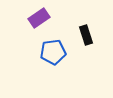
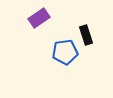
blue pentagon: moved 12 px right
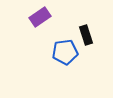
purple rectangle: moved 1 px right, 1 px up
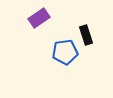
purple rectangle: moved 1 px left, 1 px down
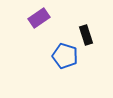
blue pentagon: moved 4 px down; rotated 25 degrees clockwise
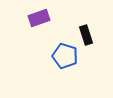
purple rectangle: rotated 15 degrees clockwise
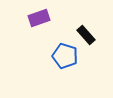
black rectangle: rotated 24 degrees counterclockwise
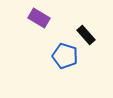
purple rectangle: rotated 50 degrees clockwise
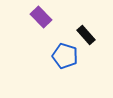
purple rectangle: moved 2 px right, 1 px up; rotated 15 degrees clockwise
